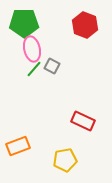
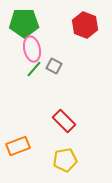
gray square: moved 2 px right
red rectangle: moved 19 px left; rotated 20 degrees clockwise
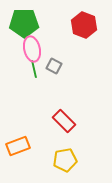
red hexagon: moved 1 px left
green line: rotated 54 degrees counterclockwise
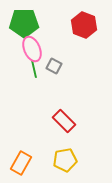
pink ellipse: rotated 10 degrees counterclockwise
orange rectangle: moved 3 px right, 17 px down; rotated 40 degrees counterclockwise
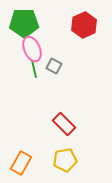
red hexagon: rotated 15 degrees clockwise
red rectangle: moved 3 px down
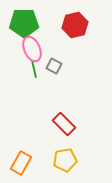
red hexagon: moved 9 px left; rotated 10 degrees clockwise
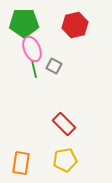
orange rectangle: rotated 20 degrees counterclockwise
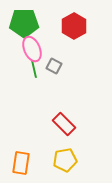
red hexagon: moved 1 px left, 1 px down; rotated 15 degrees counterclockwise
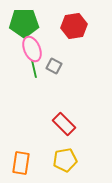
red hexagon: rotated 20 degrees clockwise
